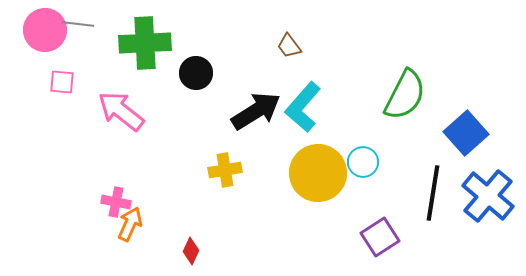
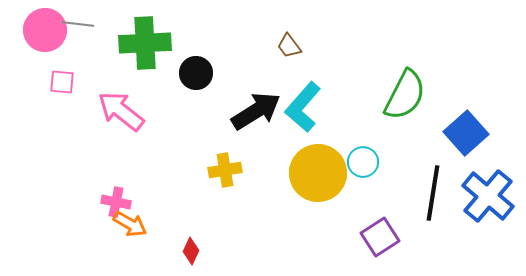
orange arrow: rotated 96 degrees clockwise
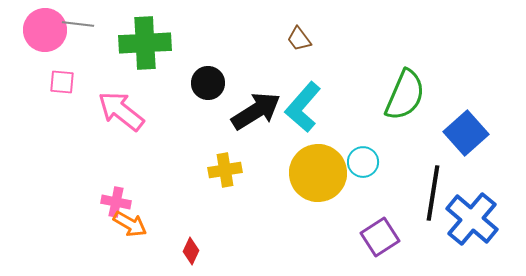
brown trapezoid: moved 10 px right, 7 px up
black circle: moved 12 px right, 10 px down
green semicircle: rotated 4 degrees counterclockwise
blue cross: moved 16 px left, 23 px down
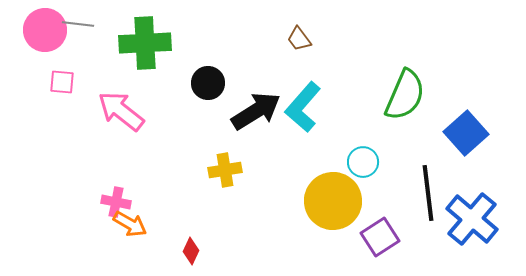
yellow circle: moved 15 px right, 28 px down
black line: moved 5 px left; rotated 16 degrees counterclockwise
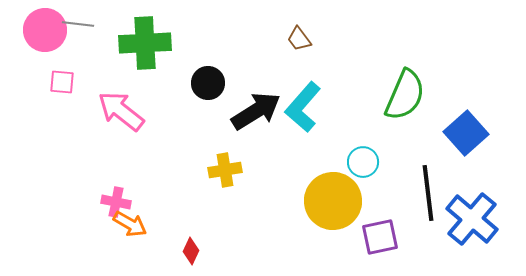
purple square: rotated 21 degrees clockwise
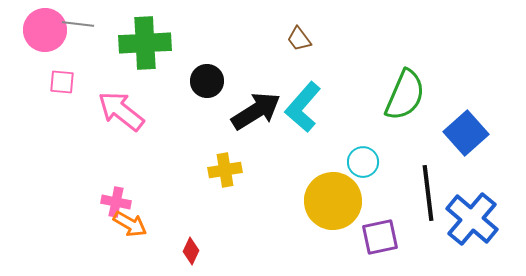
black circle: moved 1 px left, 2 px up
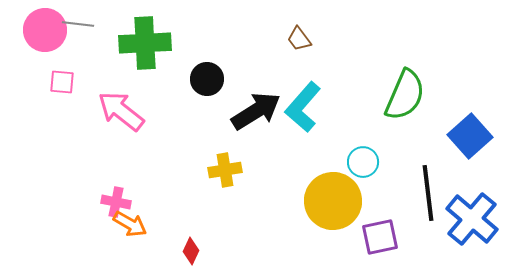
black circle: moved 2 px up
blue square: moved 4 px right, 3 px down
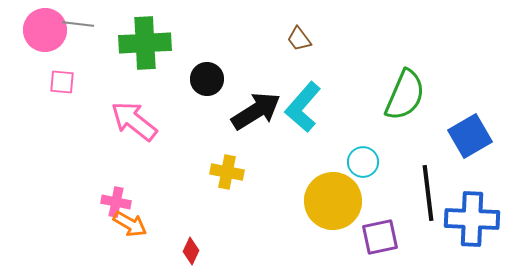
pink arrow: moved 13 px right, 10 px down
blue square: rotated 12 degrees clockwise
yellow cross: moved 2 px right, 2 px down; rotated 20 degrees clockwise
blue cross: rotated 38 degrees counterclockwise
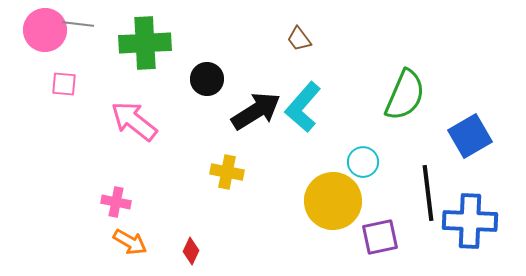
pink square: moved 2 px right, 2 px down
blue cross: moved 2 px left, 2 px down
orange arrow: moved 18 px down
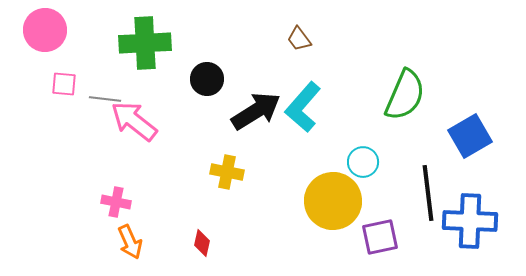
gray line: moved 27 px right, 75 px down
orange arrow: rotated 36 degrees clockwise
red diamond: moved 11 px right, 8 px up; rotated 12 degrees counterclockwise
